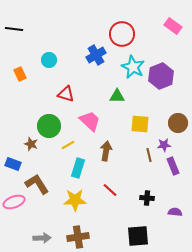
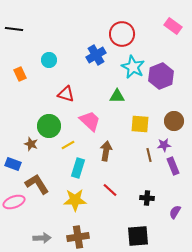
brown circle: moved 4 px left, 2 px up
purple semicircle: rotated 64 degrees counterclockwise
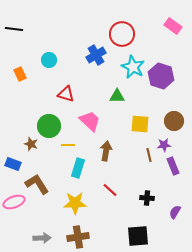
purple hexagon: rotated 20 degrees counterclockwise
yellow line: rotated 32 degrees clockwise
yellow star: moved 3 px down
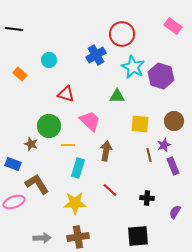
orange rectangle: rotated 24 degrees counterclockwise
purple star: rotated 16 degrees counterclockwise
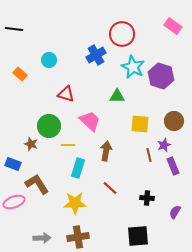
red line: moved 2 px up
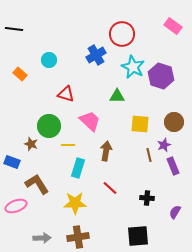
brown circle: moved 1 px down
blue rectangle: moved 1 px left, 2 px up
pink ellipse: moved 2 px right, 4 px down
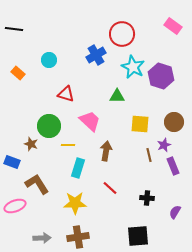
orange rectangle: moved 2 px left, 1 px up
pink ellipse: moved 1 px left
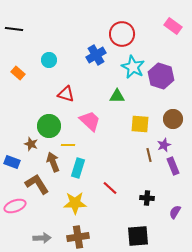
brown circle: moved 1 px left, 3 px up
brown arrow: moved 53 px left, 11 px down; rotated 30 degrees counterclockwise
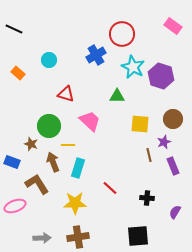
black line: rotated 18 degrees clockwise
purple star: moved 3 px up
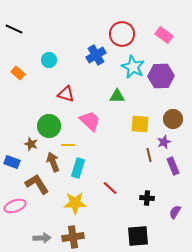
pink rectangle: moved 9 px left, 9 px down
purple hexagon: rotated 20 degrees counterclockwise
brown cross: moved 5 px left
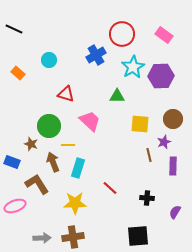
cyan star: rotated 15 degrees clockwise
purple rectangle: rotated 24 degrees clockwise
